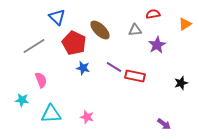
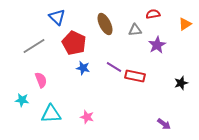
brown ellipse: moved 5 px right, 6 px up; rotated 20 degrees clockwise
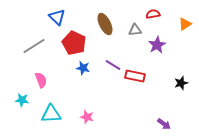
purple line: moved 1 px left, 2 px up
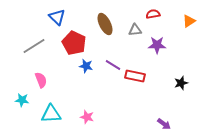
orange triangle: moved 4 px right, 3 px up
purple star: rotated 30 degrees clockwise
blue star: moved 3 px right, 2 px up
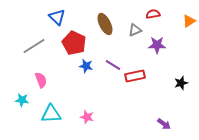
gray triangle: rotated 16 degrees counterclockwise
red rectangle: rotated 24 degrees counterclockwise
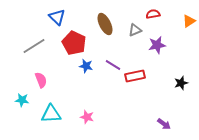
purple star: rotated 12 degrees counterclockwise
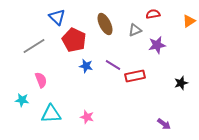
red pentagon: moved 3 px up
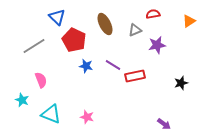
cyan star: rotated 16 degrees clockwise
cyan triangle: rotated 25 degrees clockwise
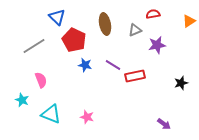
brown ellipse: rotated 15 degrees clockwise
blue star: moved 1 px left, 1 px up
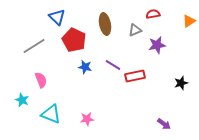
blue star: moved 2 px down
pink star: moved 2 px down; rotated 24 degrees counterclockwise
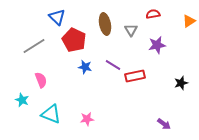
gray triangle: moved 4 px left; rotated 40 degrees counterclockwise
